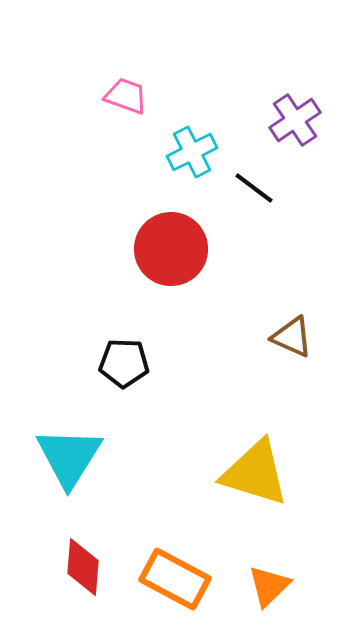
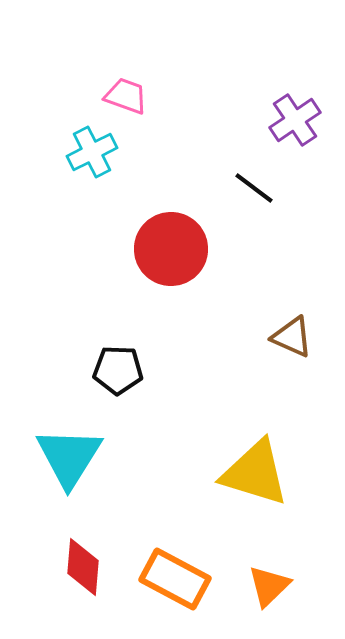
cyan cross: moved 100 px left
black pentagon: moved 6 px left, 7 px down
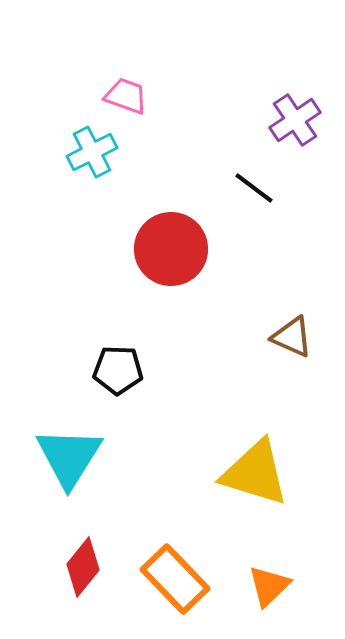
red diamond: rotated 34 degrees clockwise
orange rectangle: rotated 18 degrees clockwise
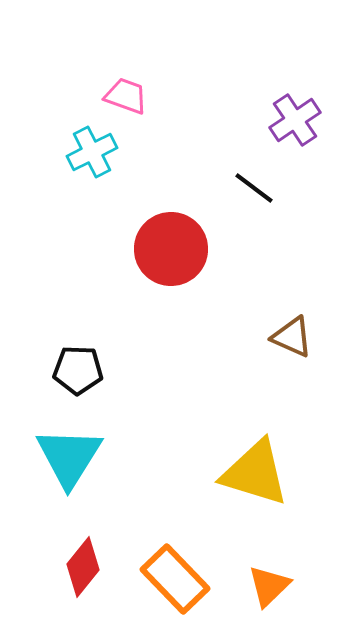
black pentagon: moved 40 px left
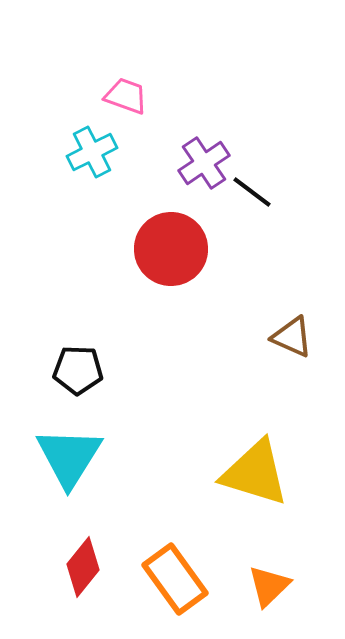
purple cross: moved 91 px left, 43 px down
black line: moved 2 px left, 4 px down
orange rectangle: rotated 8 degrees clockwise
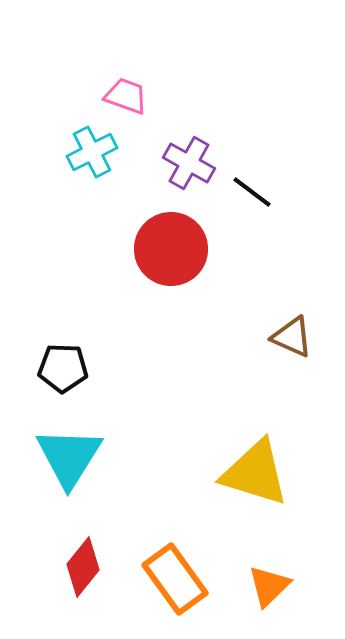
purple cross: moved 15 px left; rotated 27 degrees counterclockwise
black pentagon: moved 15 px left, 2 px up
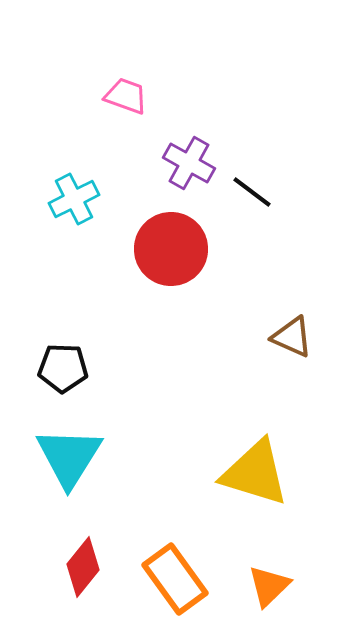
cyan cross: moved 18 px left, 47 px down
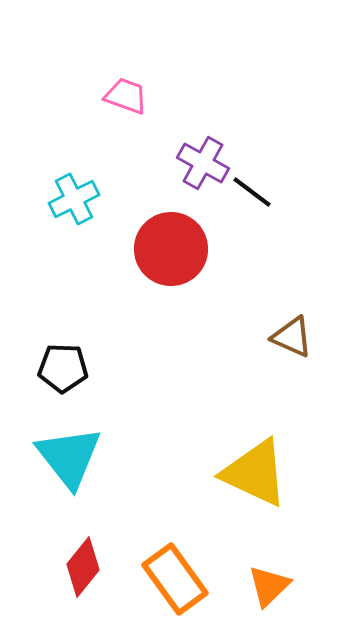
purple cross: moved 14 px right
cyan triangle: rotated 10 degrees counterclockwise
yellow triangle: rotated 8 degrees clockwise
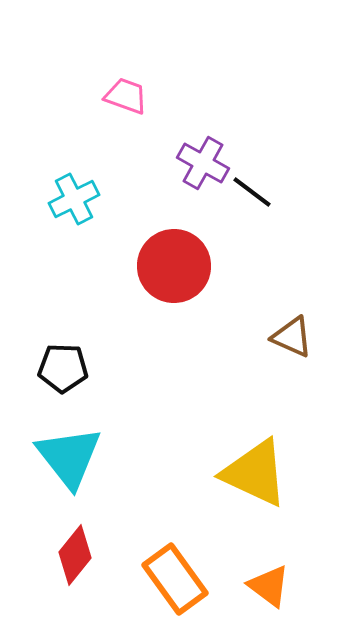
red circle: moved 3 px right, 17 px down
red diamond: moved 8 px left, 12 px up
orange triangle: rotated 39 degrees counterclockwise
